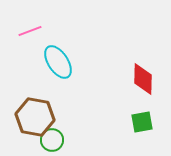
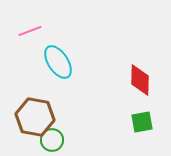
red diamond: moved 3 px left, 1 px down
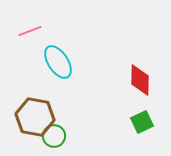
green square: rotated 15 degrees counterclockwise
green circle: moved 2 px right, 4 px up
